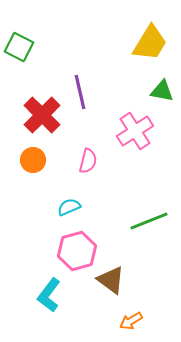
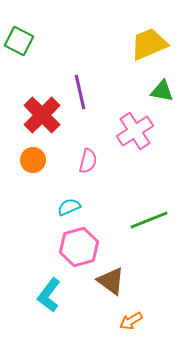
yellow trapezoid: moved 1 px left, 1 px down; rotated 144 degrees counterclockwise
green square: moved 6 px up
green line: moved 1 px up
pink hexagon: moved 2 px right, 4 px up
brown triangle: moved 1 px down
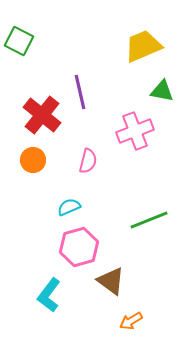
yellow trapezoid: moved 6 px left, 2 px down
red cross: rotated 6 degrees counterclockwise
pink cross: rotated 12 degrees clockwise
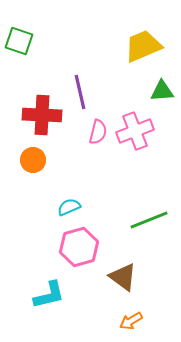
green square: rotated 8 degrees counterclockwise
green triangle: rotated 15 degrees counterclockwise
red cross: rotated 36 degrees counterclockwise
pink semicircle: moved 10 px right, 29 px up
brown triangle: moved 12 px right, 4 px up
cyan L-shape: rotated 140 degrees counterclockwise
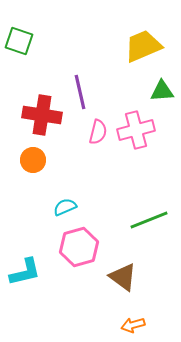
red cross: rotated 6 degrees clockwise
pink cross: moved 1 px right, 1 px up; rotated 6 degrees clockwise
cyan semicircle: moved 4 px left
cyan L-shape: moved 24 px left, 23 px up
orange arrow: moved 2 px right, 4 px down; rotated 15 degrees clockwise
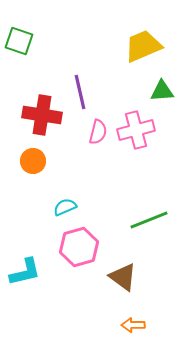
orange circle: moved 1 px down
orange arrow: rotated 15 degrees clockwise
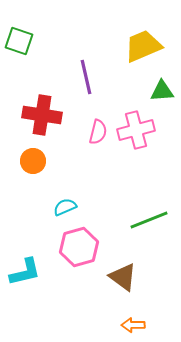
purple line: moved 6 px right, 15 px up
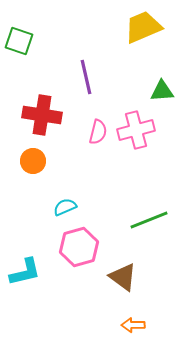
yellow trapezoid: moved 19 px up
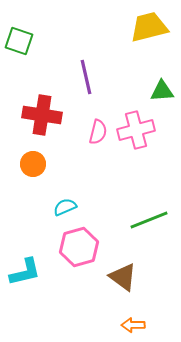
yellow trapezoid: moved 6 px right; rotated 9 degrees clockwise
orange circle: moved 3 px down
